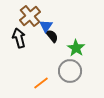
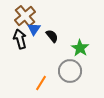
brown cross: moved 5 px left
blue triangle: moved 12 px left, 3 px down
black arrow: moved 1 px right, 1 px down
green star: moved 4 px right
orange line: rotated 21 degrees counterclockwise
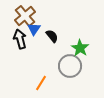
gray circle: moved 5 px up
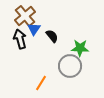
green star: rotated 30 degrees counterclockwise
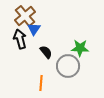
black semicircle: moved 6 px left, 16 px down
gray circle: moved 2 px left
orange line: rotated 28 degrees counterclockwise
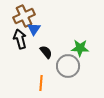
brown cross: moved 1 px left; rotated 15 degrees clockwise
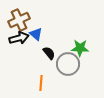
brown cross: moved 5 px left, 4 px down
blue triangle: moved 2 px right, 5 px down; rotated 24 degrees counterclockwise
black arrow: moved 1 px left, 1 px up; rotated 90 degrees clockwise
black semicircle: moved 3 px right, 1 px down
gray circle: moved 2 px up
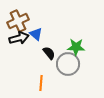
brown cross: moved 1 px left, 1 px down
green star: moved 4 px left, 1 px up
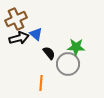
brown cross: moved 2 px left, 2 px up
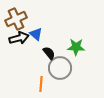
gray circle: moved 8 px left, 4 px down
orange line: moved 1 px down
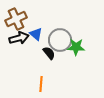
gray circle: moved 28 px up
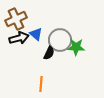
black semicircle: rotated 64 degrees clockwise
